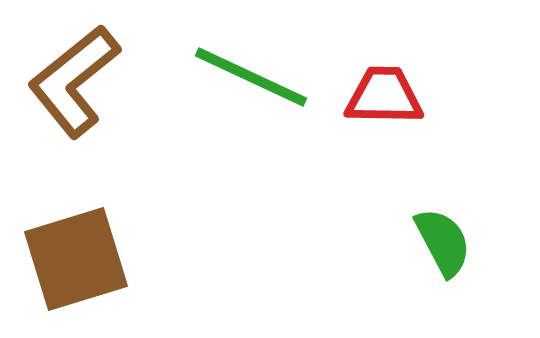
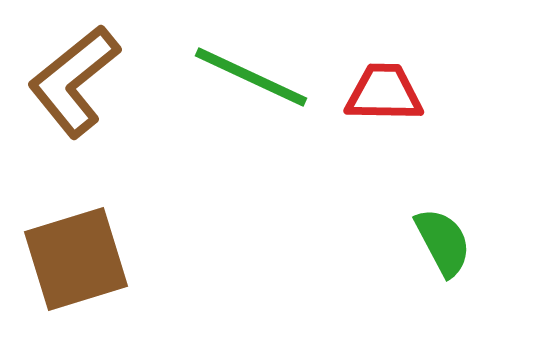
red trapezoid: moved 3 px up
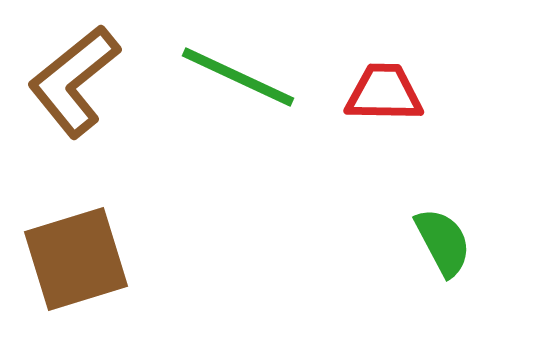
green line: moved 13 px left
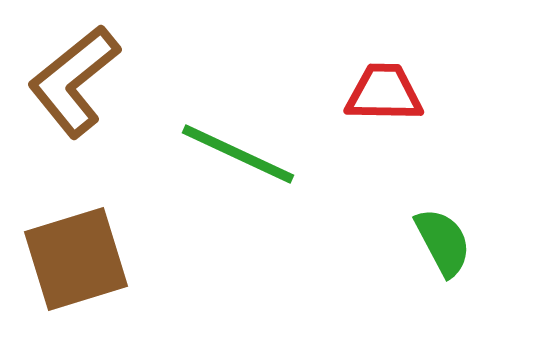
green line: moved 77 px down
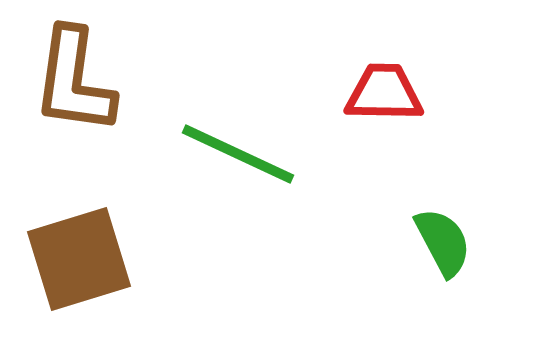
brown L-shape: rotated 43 degrees counterclockwise
brown square: moved 3 px right
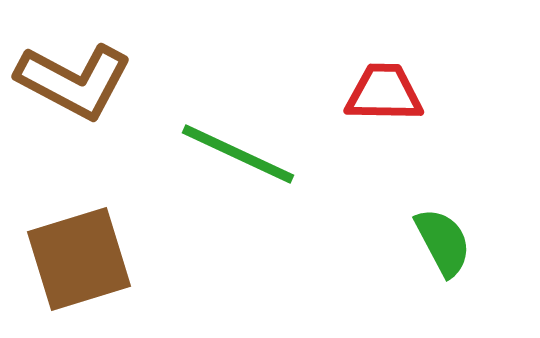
brown L-shape: rotated 70 degrees counterclockwise
